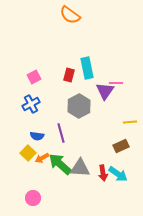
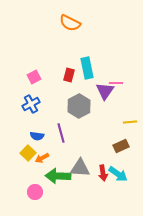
orange semicircle: moved 8 px down; rotated 10 degrees counterclockwise
green arrow: moved 2 px left, 12 px down; rotated 40 degrees counterclockwise
pink circle: moved 2 px right, 6 px up
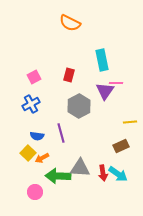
cyan rectangle: moved 15 px right, 8 px up
